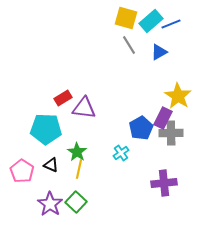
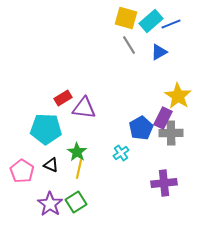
green square: rotated 15 degrees clockwise
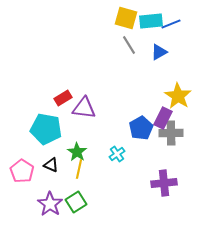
cyan rectangle: rotated 35 degrees clockwise
cyan pentagon: rotated 8 degrees clockwise
cyan cross: moved 4 px left, 1 px down
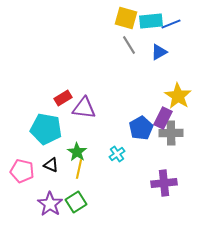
pink pentagon: rotated 20 degrees counterclockwise
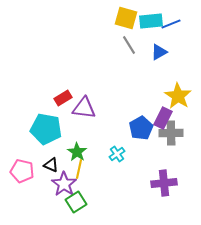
purple star: moved 14 px right, 20 px up
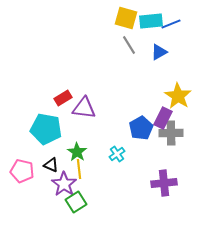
yellow line: rotated 18 degrees counterclockwise
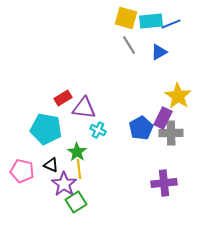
cyan cross: moved 19 px left, 24 px up; rotated 28 degrees counterclockwise
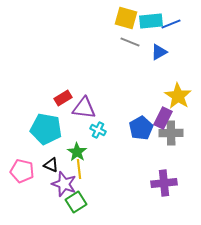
gray line: moved 1 px right, 3 px up; rotated 36 degrees counterclockwise
purple star: rotated 15 degrees counterclockwise
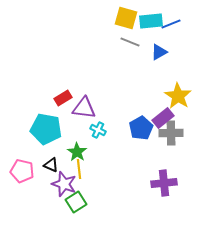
purple rectangle: rotated 25 degrees clockwise
